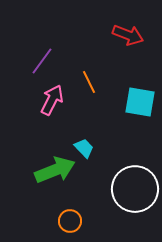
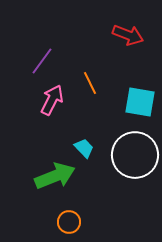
orange line: moved 1 px right, 1 px down
green arrow: moved 6 px down
white circle: moved 34 px up
orange circle: moved 1 px left, 1 px down
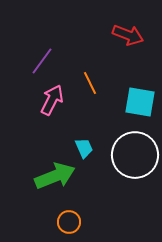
cyan trapezoid: rotated 20 degrees clockwise
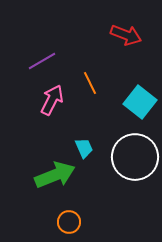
red arrow: moved 2 px left
purple line: rotated 24 degrees clockwise
cyan square: rotated 28 degrees clockwise
white circle: moved 2 px down
green arrow: moved 1 px up
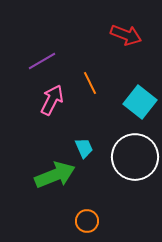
orange circle: moved 18 px right, 1 px up
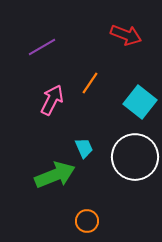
purple line: moved 14 px up
orange line: rotated 60 degrees clockwise
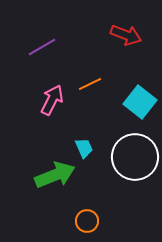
orange line: moved 1 px down; rotated 30 degrees clockwise
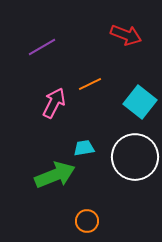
pink arrow: moved 2 px right, 3 px down
cyan trapezoid: rotated 75 degrees counterclockwise
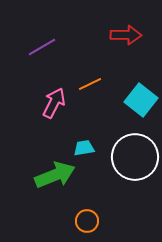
red arrow: rotated 20 degrees counterclockwise
cyan square: moved 1 px right, 2 px up
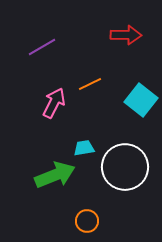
white circle: moved 10 px left, 10 px down
